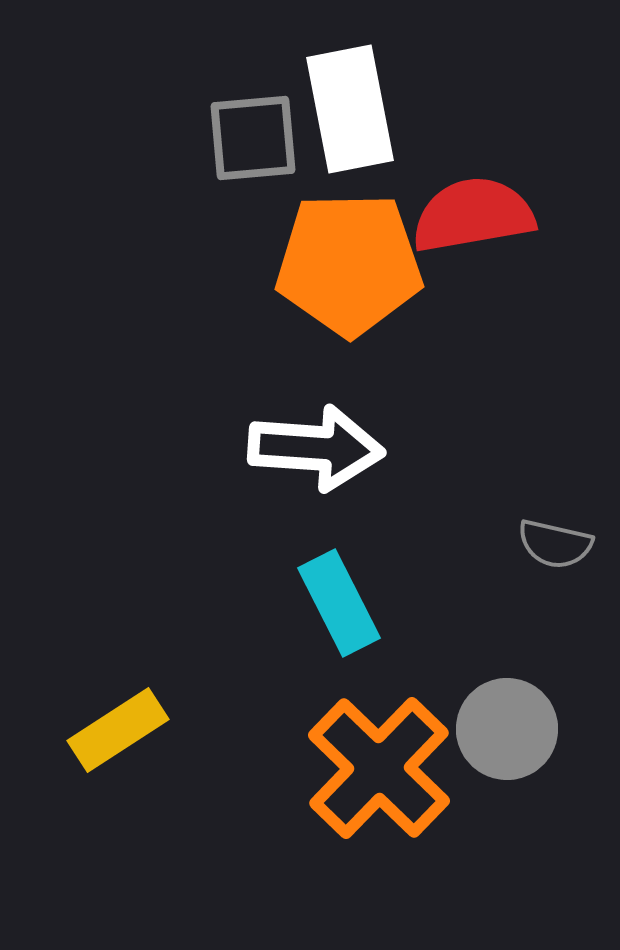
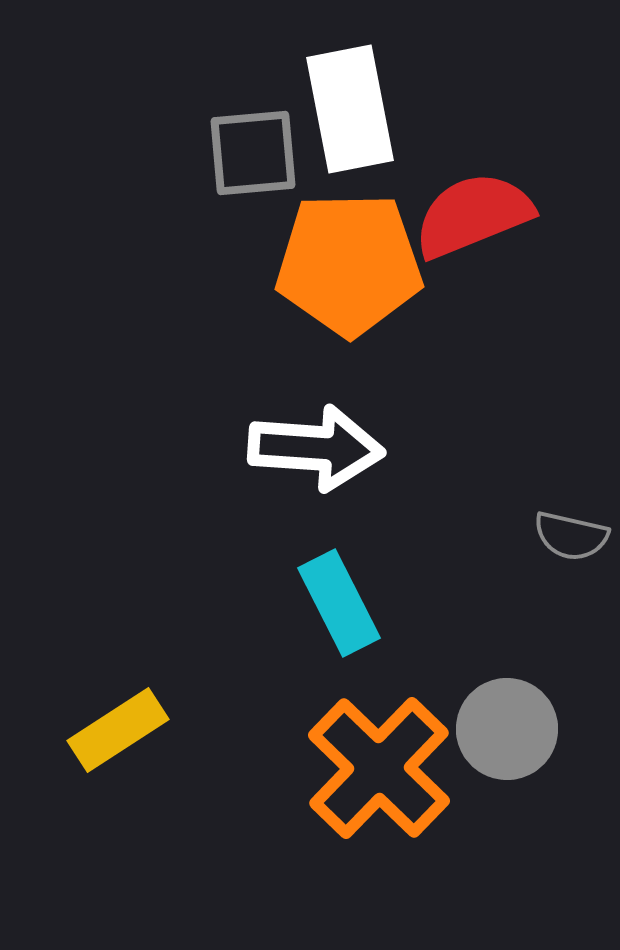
gray square: moved 15 px down
red semicircle: rotated 12 degrees counterclockwise
gray semicircle: moved 16 px right, 8 px up
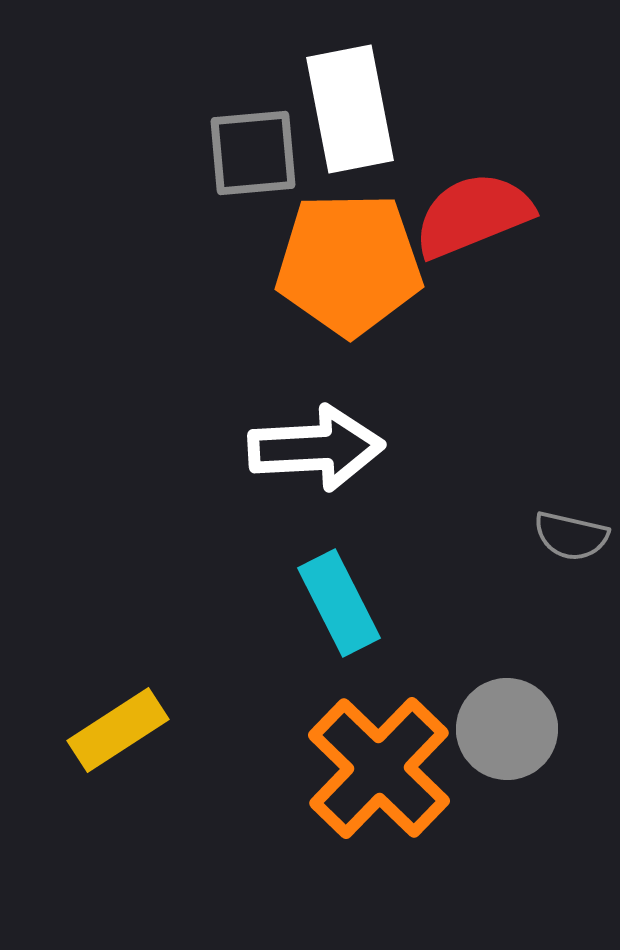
white arrow: rotated 7 degrees counterclockwise
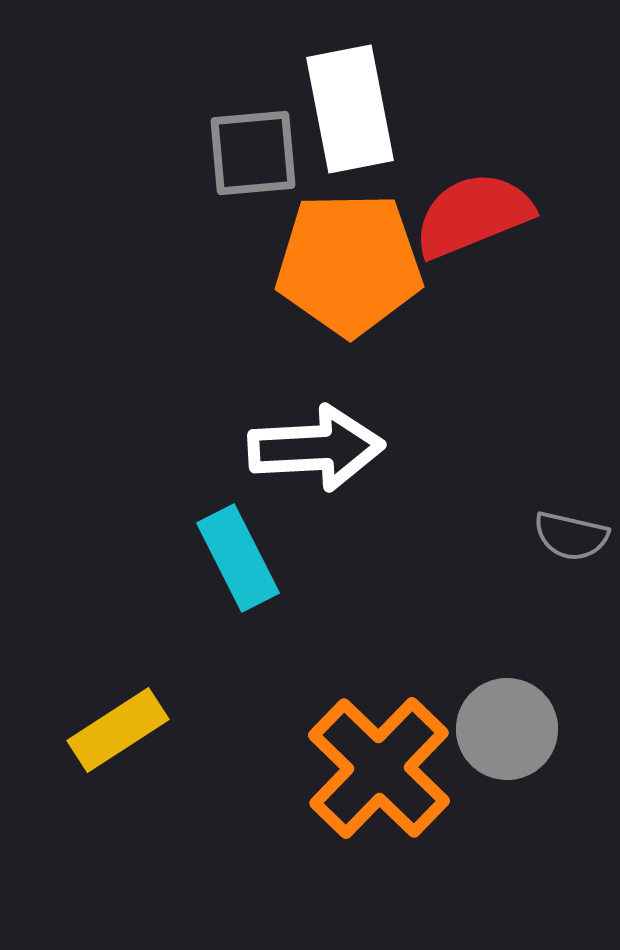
cyan rectangle: moved 101 px left, 45 px up
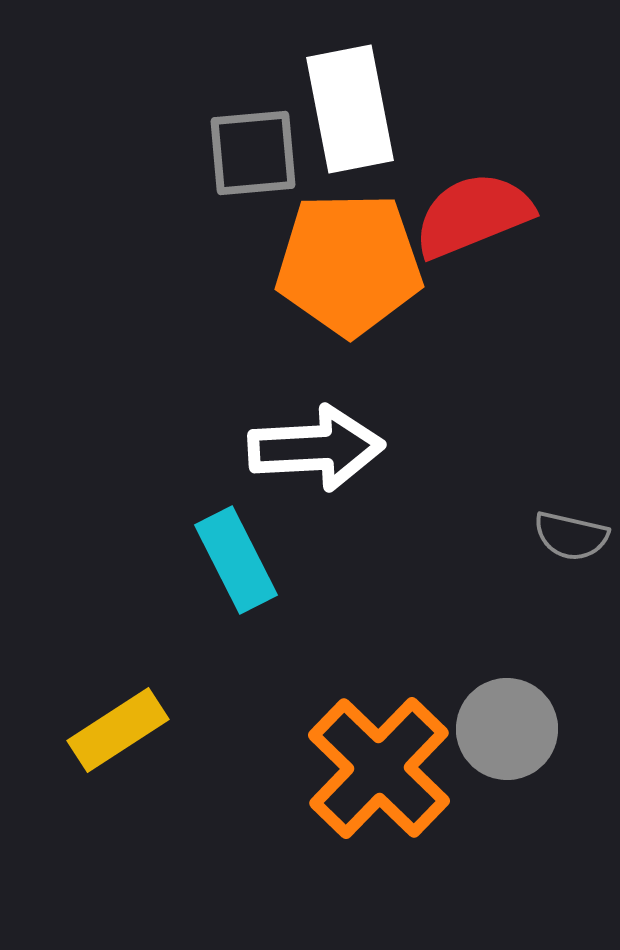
cyan rectangle: moved 2 px left, 2 px down
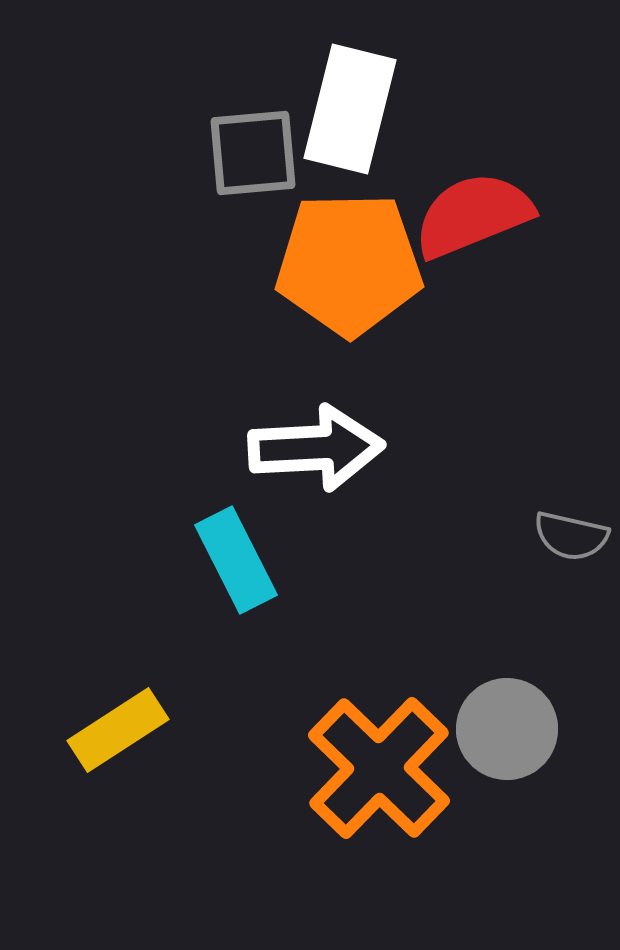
white rectangle: rotated 25 degrees clockwise
